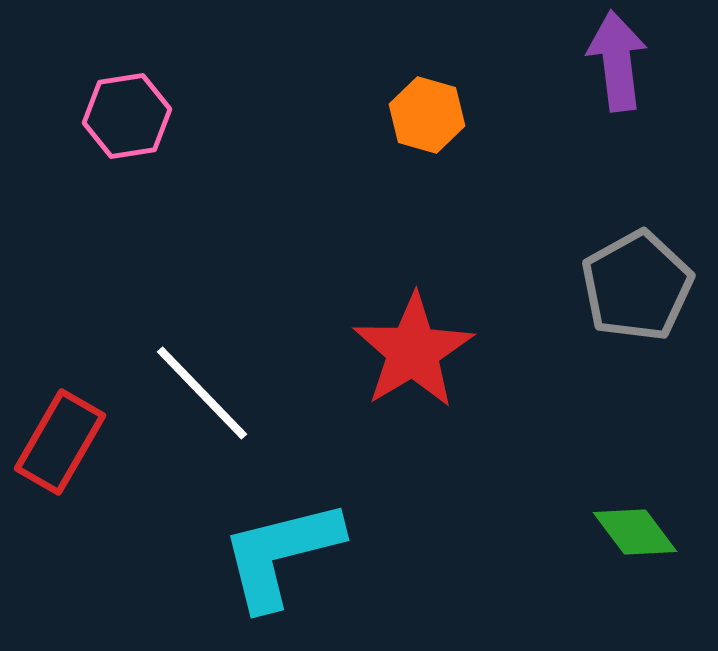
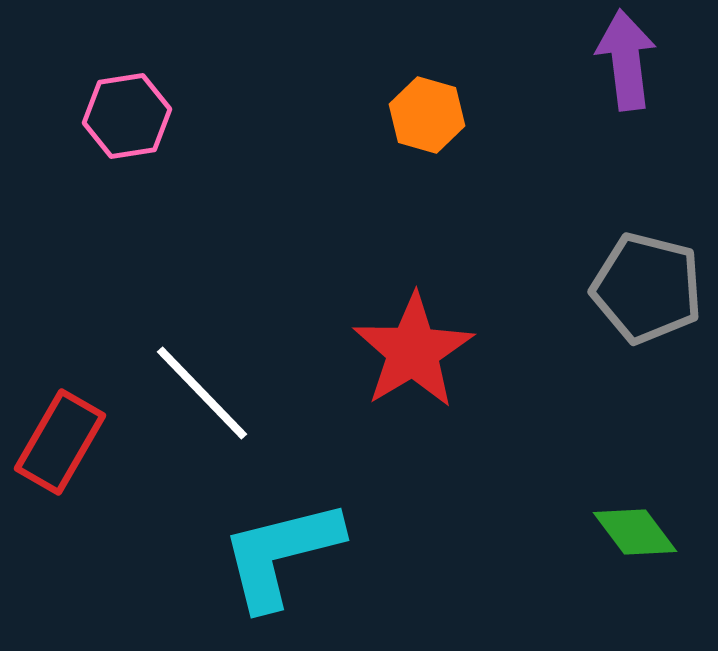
purple arrow: moved 9 px right, 1 px up
gray pentagon: moved 10 px right, 2 px down; rotated 29 degrees counterclockwise
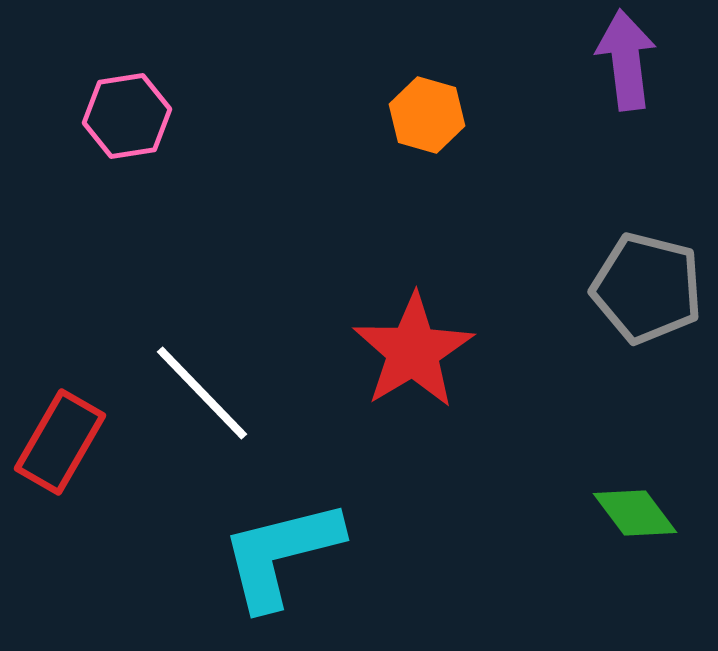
green diamond: moved 19 px up
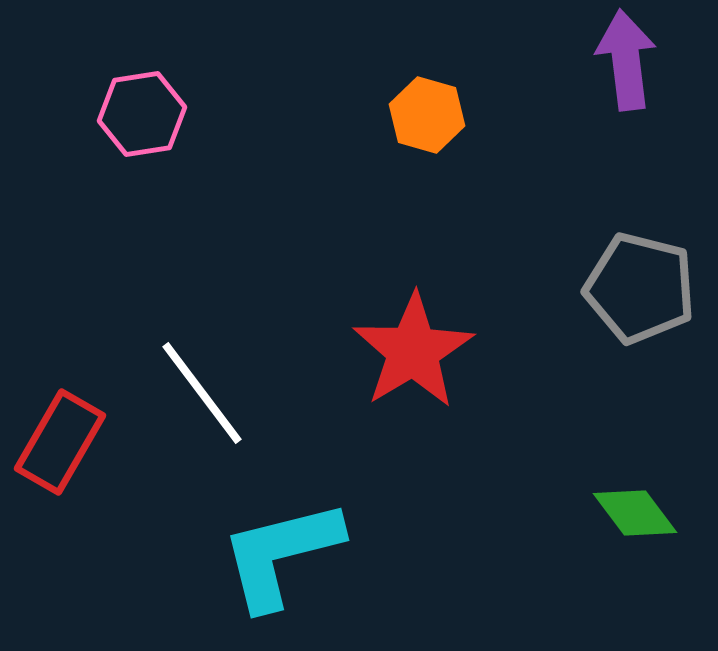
pink hexagon: moved 15 px right, 2 px up
gray pentagon: moved 7 px left
white line: rotated 7 degrees clockwise
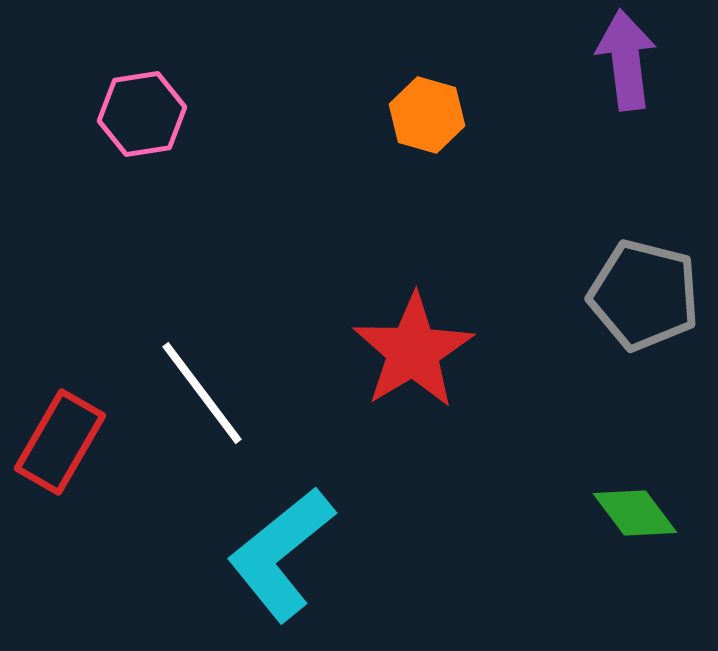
gray pentagon: moved 4 px right, 7 px down
cyan L-shape: rotated 25 degrees counterclockwise
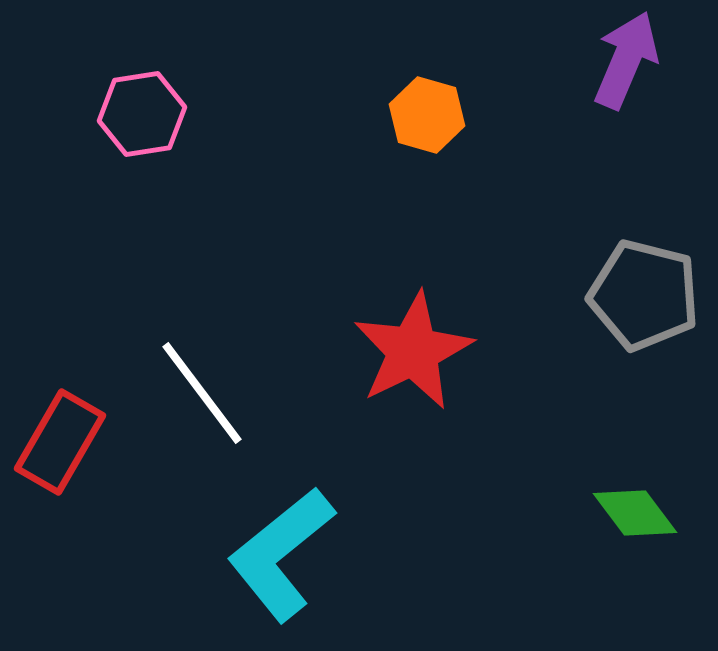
purple arrow: rotated 30 degrees clockwise
red star: rotated 5 degrees clockwise
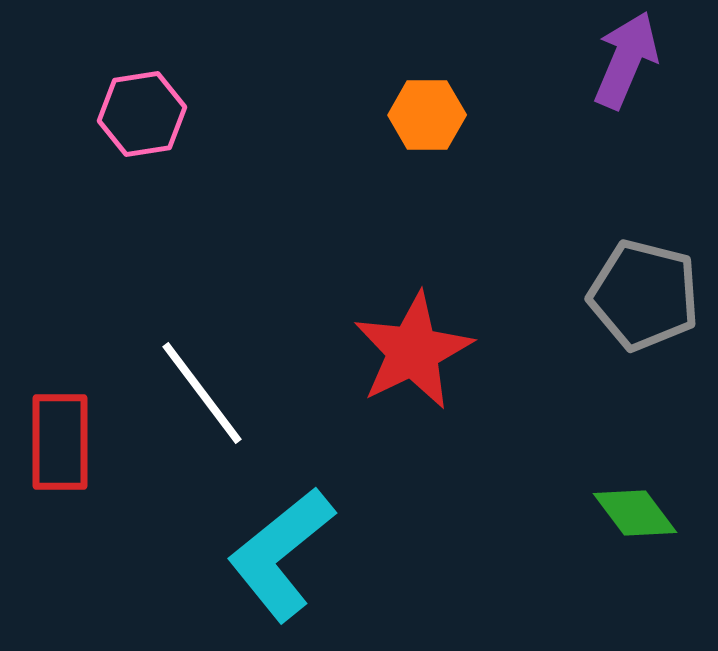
orange hexagon: rotated 16 degrees counterclockwise
red rectangle: rotated 30 degrees counterclockwise
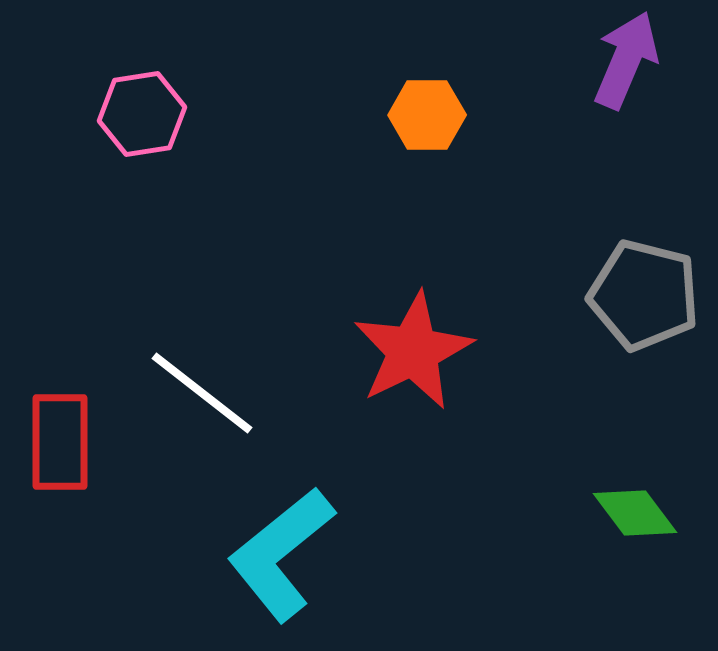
white line: rotated 15 degrees counterclockwise
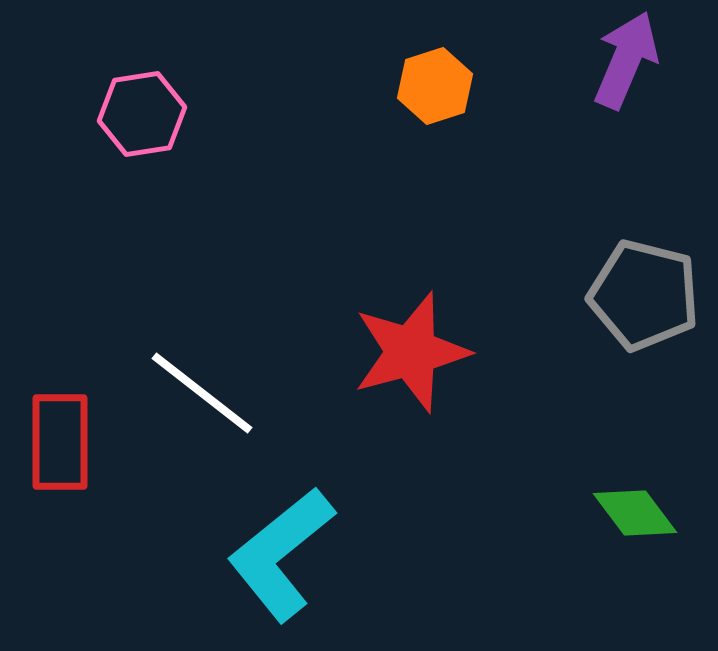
orange hexagon: moved 8 px right, 29 px up; rotated 18 degrees counterclockwise
red star: moved 2 px left, 1 px down; rotated 11 degrees clockwise
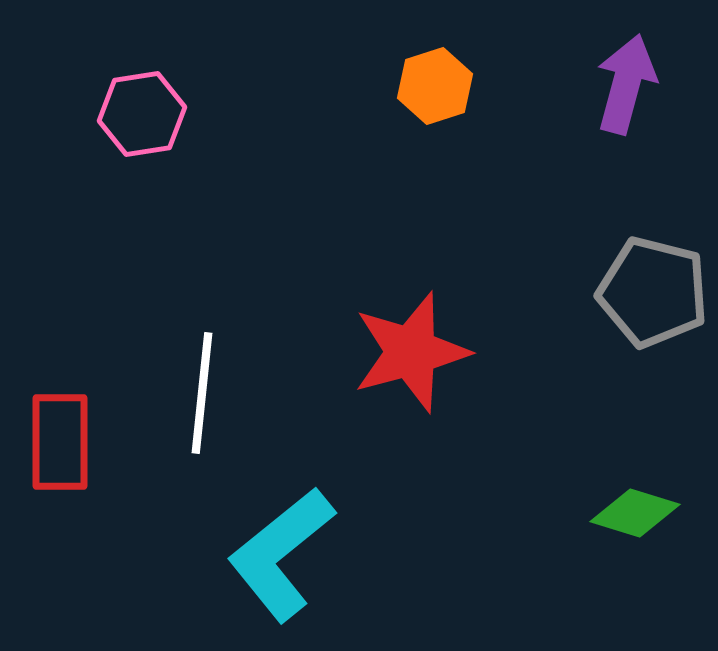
purple arrow: moved 24 px down; rotated 8 degrees counterclockwise
gray pentagon: moved 9 px right, 3 px up
white line: rotated 58 degrees clockwise
green diamond: rotated 36 degrees counterclockwise
